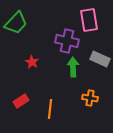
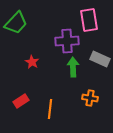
purple cross: rotated 15 degrees counterclockwise
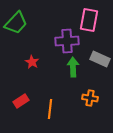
pink rectangle: rotated 20 degrees clockwise
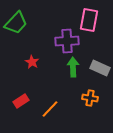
gray rectangle: moved 9 px down
orange line: rotated 36 degrees clockwise
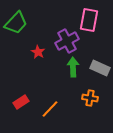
purple cross: rotated 25 degrees counterclockwise
red star: moved 6 px right, 10 px up
red rectangle: moved 1 px down
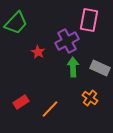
orange cross: rotated 28 degrees clockwise
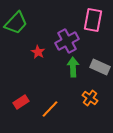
pink rectangle: moved 4 px right
gray rectangle: moved 1 px up
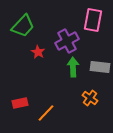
green trapezoid: moved 7 px right, 3 px down
gray rectangle: rotated 18 degrees counterclockwise
red rectangle: moved 1 px left, 1 px down; rotated 21 degrees clockwise
orange line: moved 4 px left, 4 px down
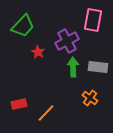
gray rectangle: moved 2 px left
red rectangle: moved 1 px left, 1 px down
